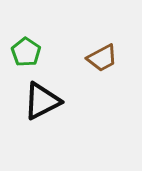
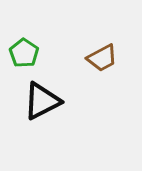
green pentagon: moved 2 px left, 1 px down
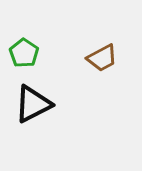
black triangle: moved 9 px left, 3 px down
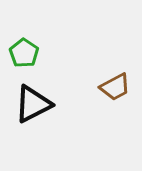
brown trapezoid: moved 13 px right, 29 px down
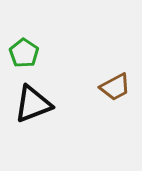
black triangle: rotated 6 degrees clockwise
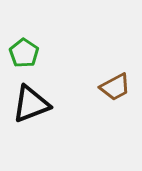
black triangle: moved 2 px left
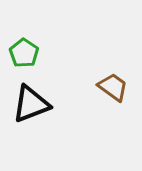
brown trapezoid: moved 2 px left; rotated 116 degrees counterclockwise
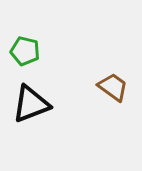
green pentagon: moved 1 px right, 2 px up; rotated 20 degrees counterclockwise
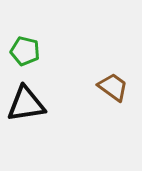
black triangle: moved 5 px left; rotated 12 degrees clockwise
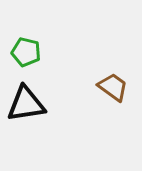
green pentagon: moved 1 px right, 1 px down
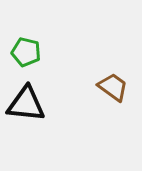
black triangle: rotated 15 degrees clockwise
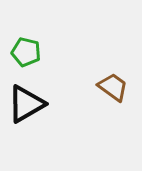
black triangle: rotated 36 degrees counterclockwise
